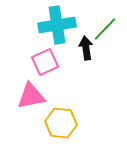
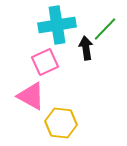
pink triangle: rotated 40 degrees clockwise
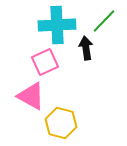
cyan cross: rotated 6 degrees clockwise
green line: moved 1 px left, 8 px up
yellow hexagon: rotated 8 degrees clockwise
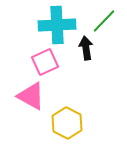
yellow hexagon: moved 6 px right; rotated 12 degrees clockwise
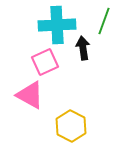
green line: rotated 24 degrees counterclockwise
black arrow: moved 3 px left
pink triangle: moved 1 px left, 1 px up
yellow hexagon: moved 4 px right, 3 px down
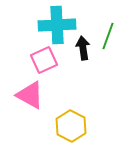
green line: moved 4 px right, 15 px down
pink square: moved 1 px left, 2 px up
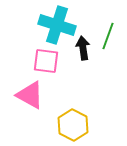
cyan cross: rotated 21 degrees clockwise
pink square: moved 2 px right, 1 px down; rotated 32 degrees clockwise
yellow hexagon: moved 2 px right, 1 px up
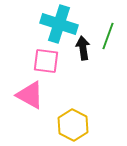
cyan cross: moved 2 px right, 1 px up
